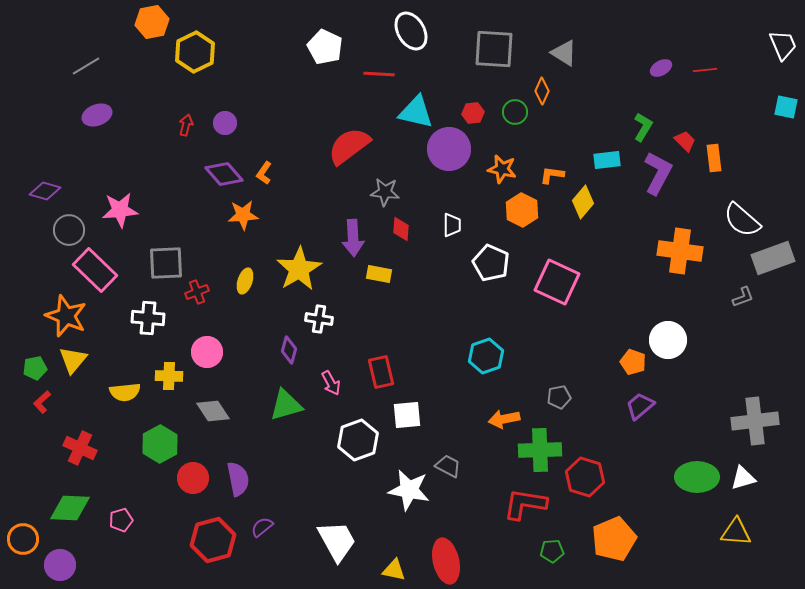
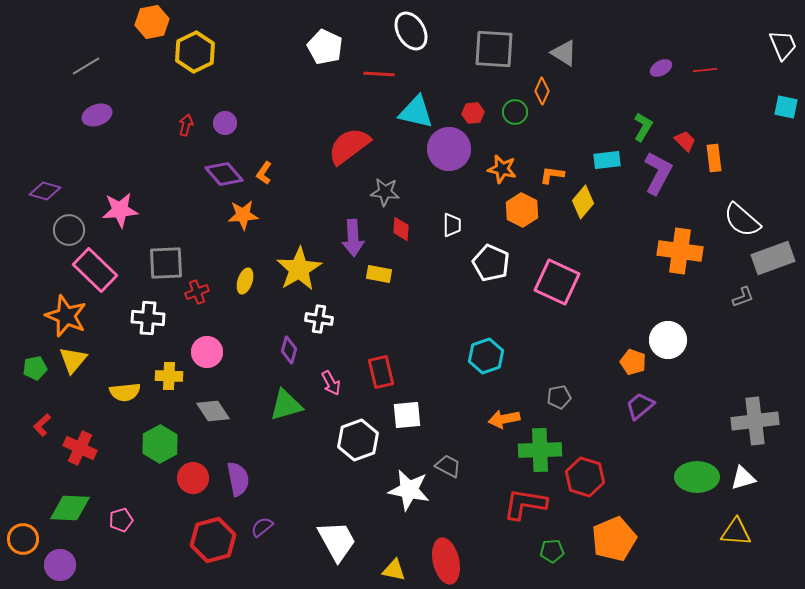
red L-shape at (42, 402): moved 23 px down
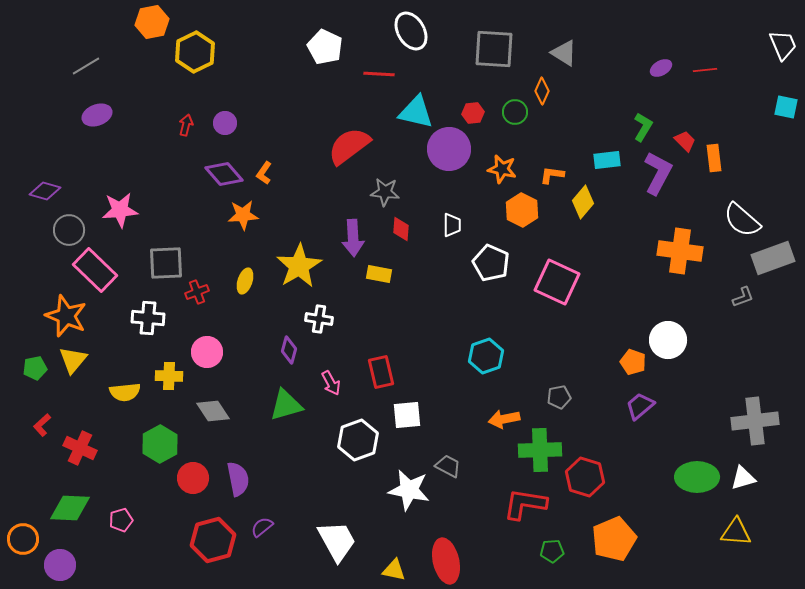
yellow star at (299, 269): moved 3 px up
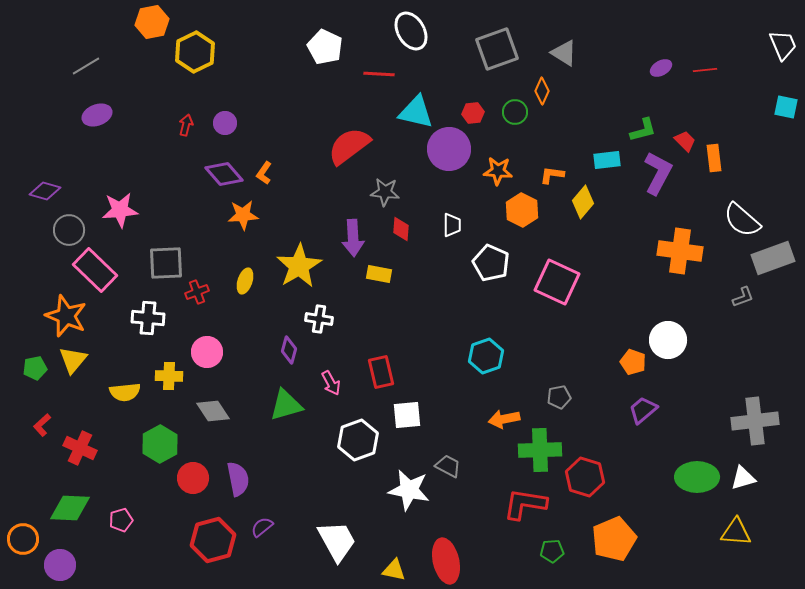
gray square at (494, 49): moved 3 px right; rotated 24 degrees counterclockwise
green L-shape at (643, 127): moved 3 px down; rotated 44 degrees clockwise
orange star at (502, 169): moved 4 px left, 2 px down; rotated 8 degrees counterclockwise
purple trapezoid at (640, 406): moved 3 px right, 4 px down
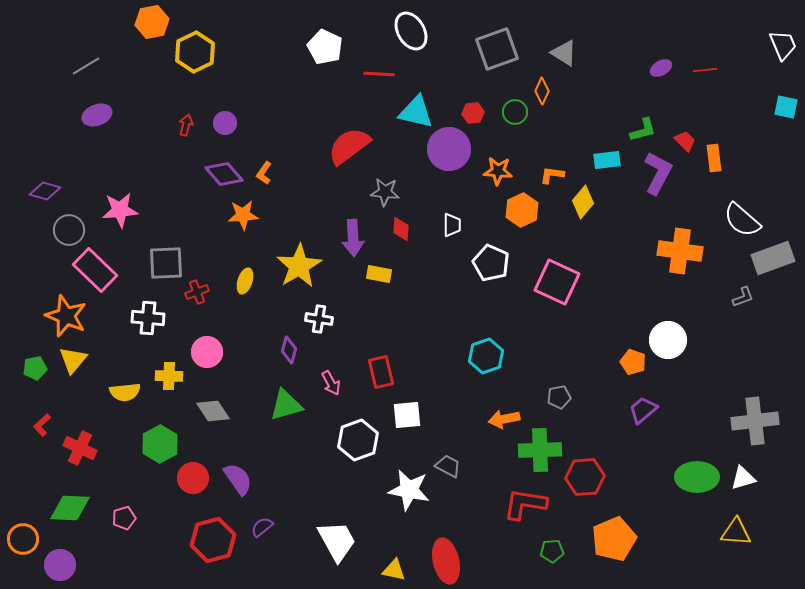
orange hexagon at (522, 210): rotated 8 degrees clockwise
red hexagon at (585, 477): rotated 21 degrees counterclockwise
purple semicircle at (238, 479): rotated 24 degrees counterclockwise
pink pentagon at (121, 520): moved 3 px right, 2 px up
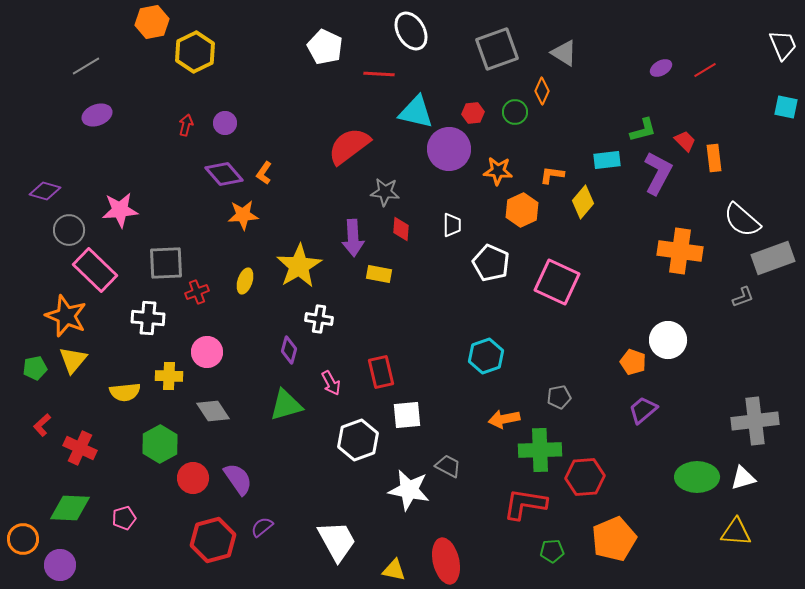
red line at (705, 70): rotated 25 degrees counterclockwise
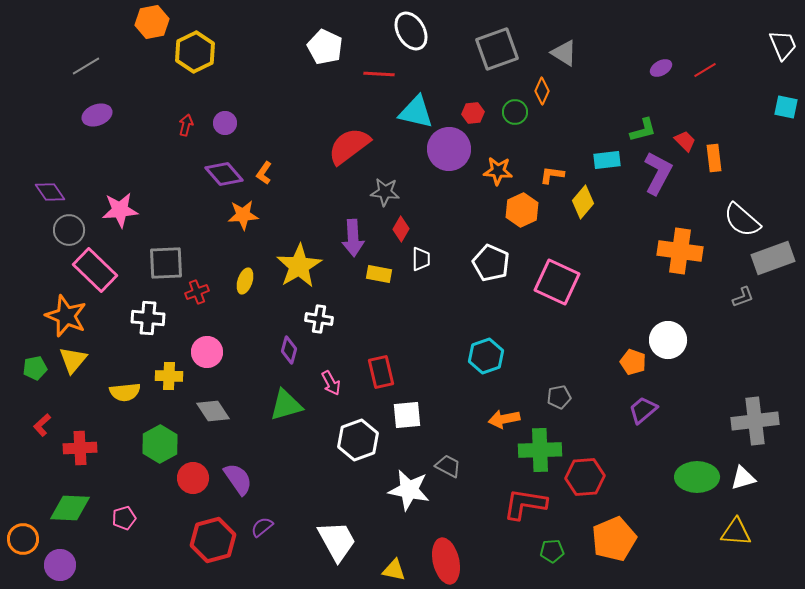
purple diamond at (45, 191): moved 5 px right, 1 px down; rotated 40 degrees clockwise
white trapezoid at (452, 225): moved 31 px left, 34 px down
red diamond at (401, 229): rotated 25 degrees clockwise
red cross at (80, 448): rotated 28 degrees counterclockwise
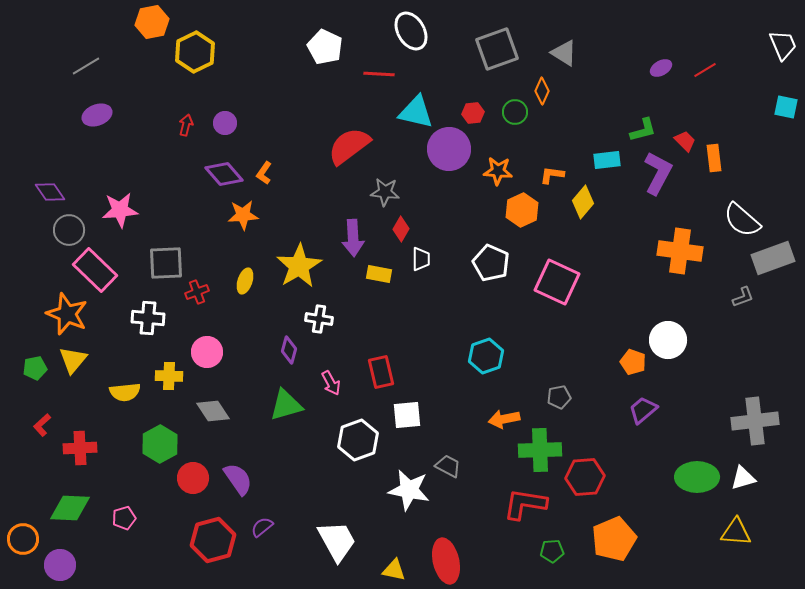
orange star at (66, 316): moved 1 px right, 2 px up
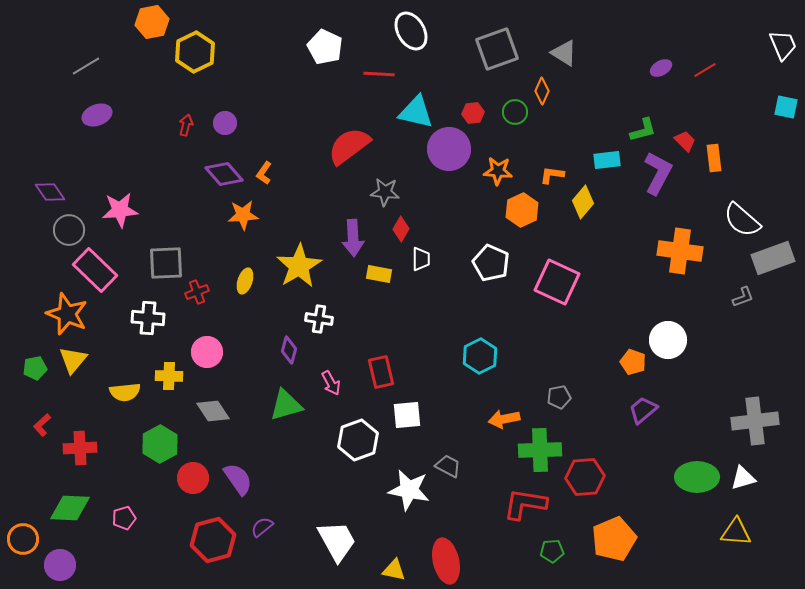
cyan hexagon at (486, 356): moved 6 px left; rotated 8 degrees counterclockwise
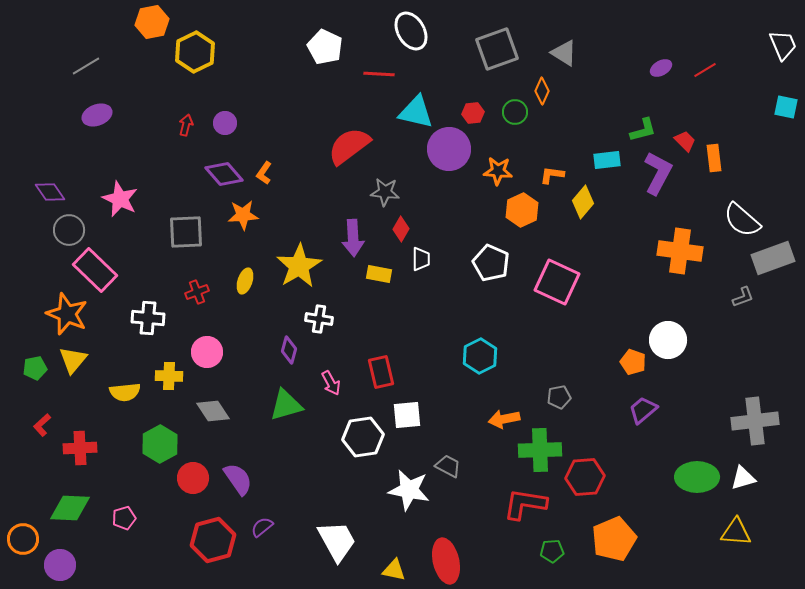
pink star at (120, 210): moved 11 px up; rotated 30 degrees clockwise
gray square at (166, 263): moved 20 px right, 31 px up
white hexagon at (358, 440): moved 5 px right, 3 px up; rotated 12 degrees clockwise
